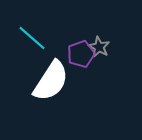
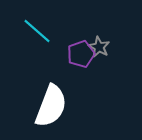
cyan line: moved 5 px right, 7 px up
white semicircle: moved 25 px down; rotated 12 degrees counterclockwise
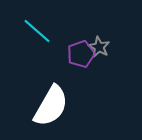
white semicircle: rotated 9 degrees clockwise
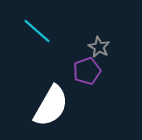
purple pentagon: moved 6 px right, 17 px down
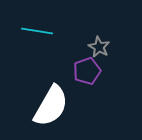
cyan line: rotated 32 degrees counterclockwise
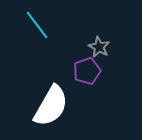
cyan line: moved 6 px up; rotated 44 degrees clockwise
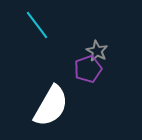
gray star: moved 2 px left, 4 px down
purple pentagon: moved 1 px right, 2 px up
